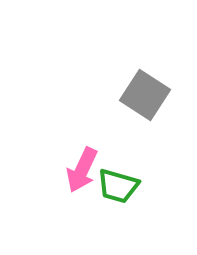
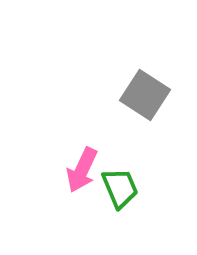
green trapezoid: moved 2 px right, 2 px down; rotated 129 degrees counterclockwise
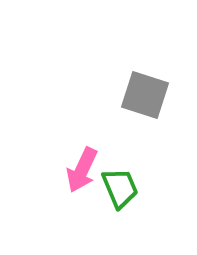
gray square: rotated 15 degrees counterclockwise
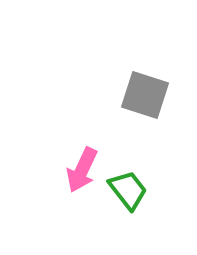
green trapezoid: moved 8 px right, 2 px down; rotated 15 degrees counterclockwise
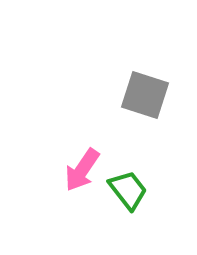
pink arrow: rotated 9 degrees clockwise
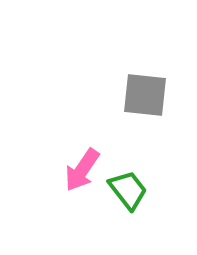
gray square: rotated 12 degrees counterclockwise
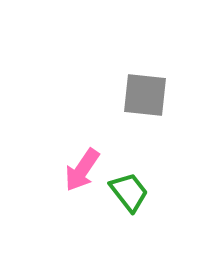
green trapezoid: moved 1 px right, 2 px down
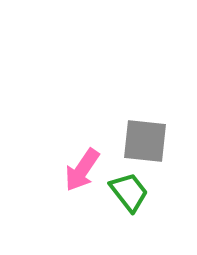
gray square: moved 46 px down
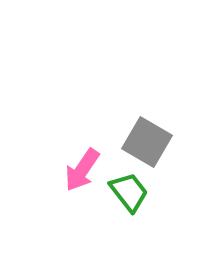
gray square: moved 2 px right, 1 px down; rotated 24 degrees clockwise
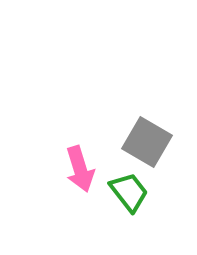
pink arrow: moved 2 px left, 1 px up; rotated 51 degrees counterclockwise
